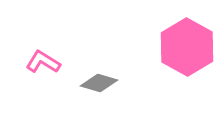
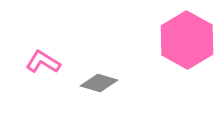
pink hexagon: moved 7 px up
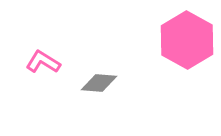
gray diamond: rotated 12 degrees counterclockwise
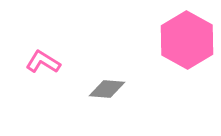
gray diamond: moved 8 px right, 6 px down
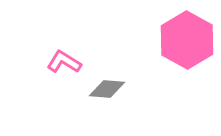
pink L-shape: moved 21 px right
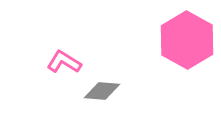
gray diamond: moved 5 px left, 2 px down
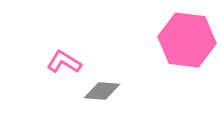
pink hexagon: rotated 22 degrees counterclockwise
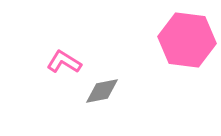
gray diamond: rotated 15 degrees counterclockwise
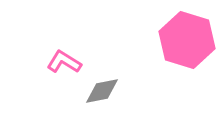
pink hexagon: rotated 10 degrees clockwise
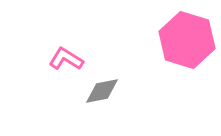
pink L-shape: moved 2 px right, 3 px up
